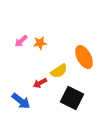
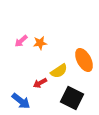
orange ellipse: moved 3 px down
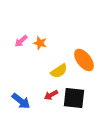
orange star: rotated 24 degrees clockwise
orange ellipse: rotated 10 degrees counterclockwise
red arrow: moved 11 px right, 12 px down
black square: moved 2 px right; rotated 20 degrees counterclockwise
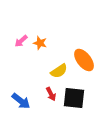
red arrow: moved 1 px up; rotated 88 degrees counterclockwise
